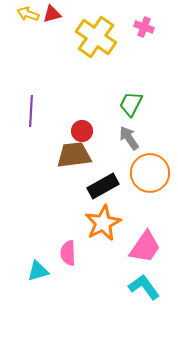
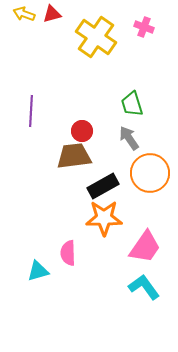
yellow arrow: moved 4 px left
green trapezoid: moved 1 px right; rotated 44 degrees counterclockwise
brown trapezoid: moved 1 px down
orange star: moved 1 px right, 5 px up; rotated 27 degrees clockwise
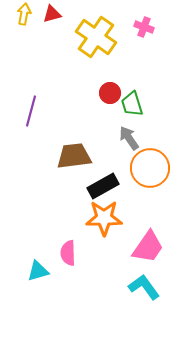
yellow arrow: rotated 80 degrees clockwise
purple line: rotated 12 degrees clockwise
red circle: moved 28 px right, 38 px up
orange circle: moved 5 px up
pink trapezoid: moved 3 px right
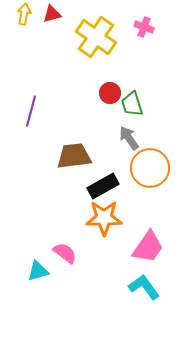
pink semicircle: moved 3 px left; rotated 130 degrees clockwise
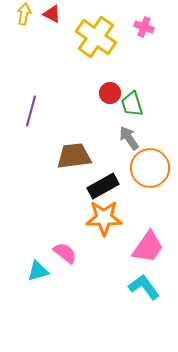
red triangle: rotated 42 degrees clockwise
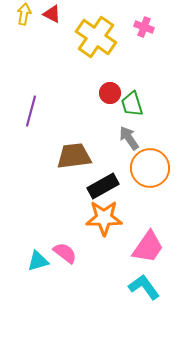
cyan triangle: moved 10 px up
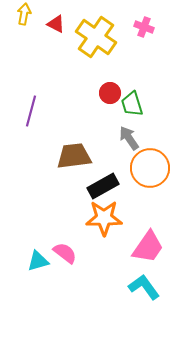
red triangle: moved 4 px right, 10 px down
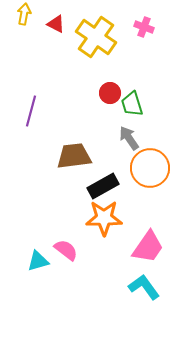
pink semicircle: moved 1 px right, 3 px up
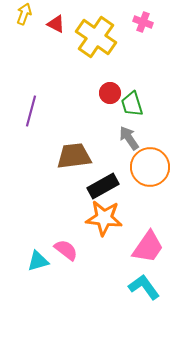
yellow arrow: rotated 10 degrees clockwise
pink cross: moved 1 px left, 5 px up
orange circle: moved 1 px up
orange star: rotated 6 degrees clockwise
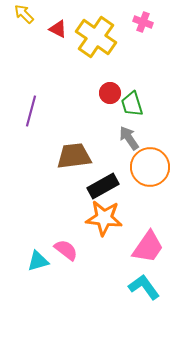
yellow arrow: rotated 65 degrees counterclockwise
red triangle: moved 2 px right, 5 px down
